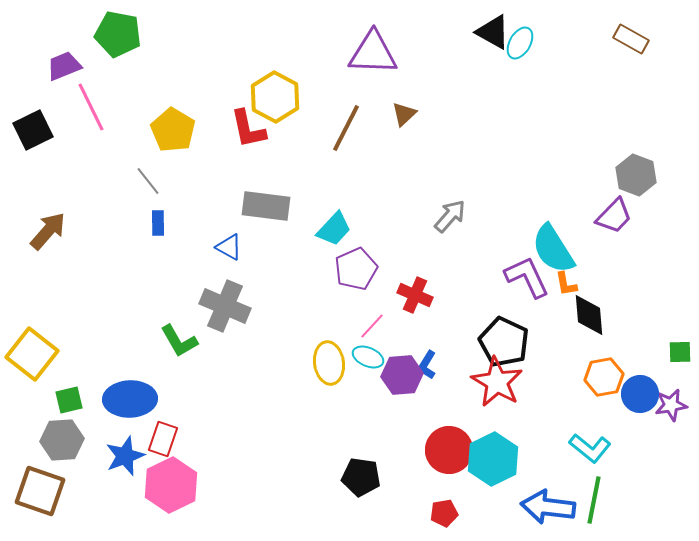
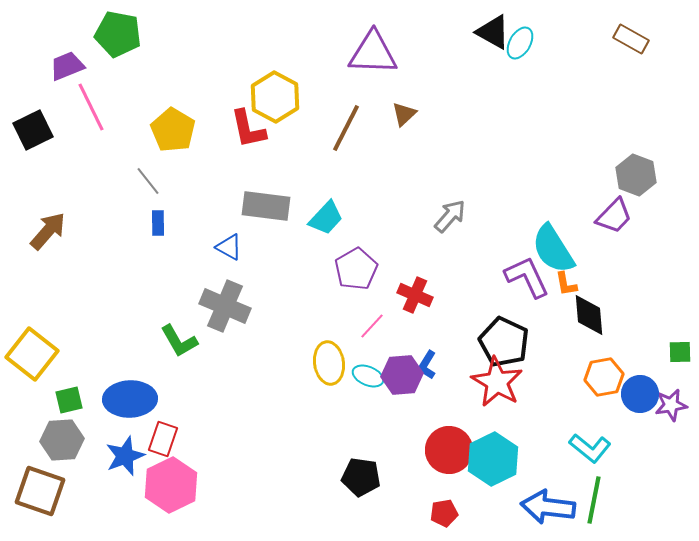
purple trapezoid at (64, 66): moved 3 px right
cyan trapezoid at (334, 229): moved 8 px left, 11 px up
purple pentagon at (356, 269): rotated 6 degrees counterclockwise
cyan ellipse at (368, 357): moved 19 px down
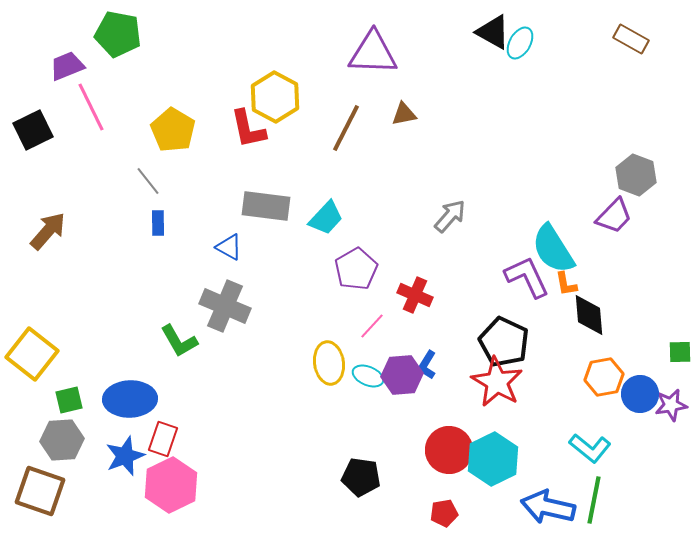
brown triangle at (404, 114): rotated 32 degrees clockwise
blue arrow at (548, 507): rotated 6 degrees clockwise
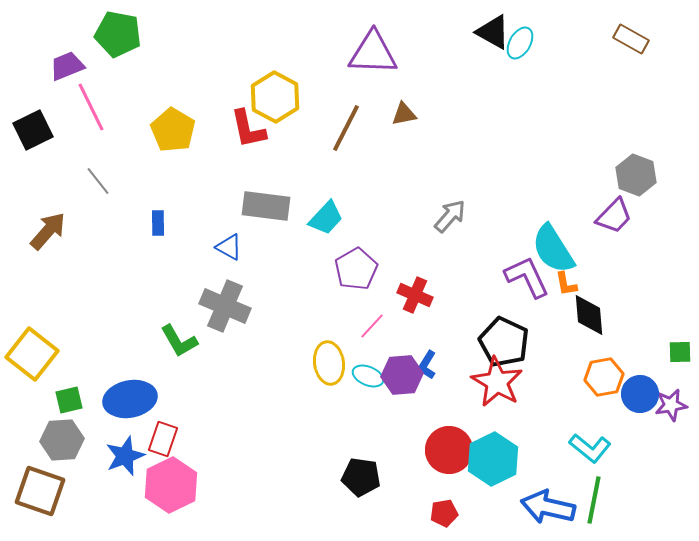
gray line at (148, 181): moved 50 px left
blue ellipse at (130, 399): rotated 9 degrees counterclockwise
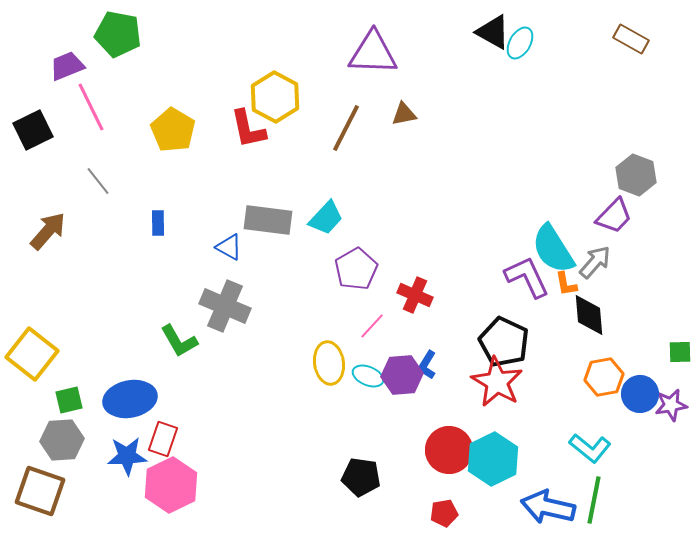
gray rectangle at (266, 206): moved 2 px right, 14 px down
gray arrow at (450, 216): moved 145 px right, 46 px down
blue star at (125, 456): moved 2 px right; rotated 18 degrees clockwise
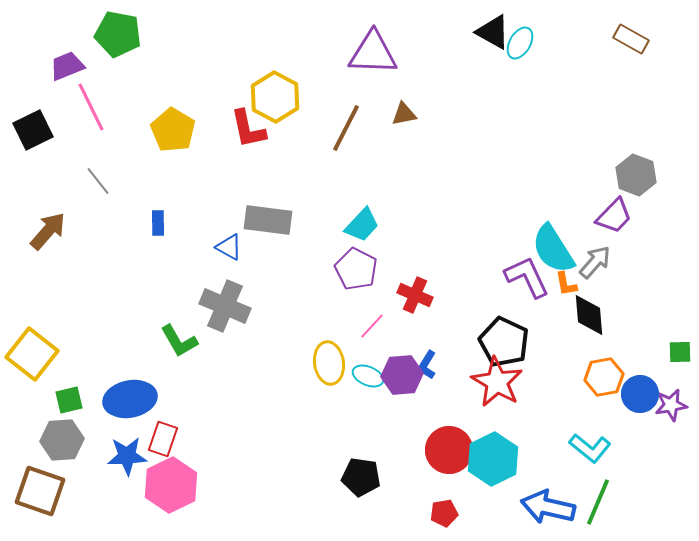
cyan trapezoid at (326, 218): moved 36 px right, 7 px down
purple pentagon at (356, 269): rotated 15 degrees counterclockwise
green line at (594, 500): moved 4 px right, 2 px down; rotated 12 degrees clockwise
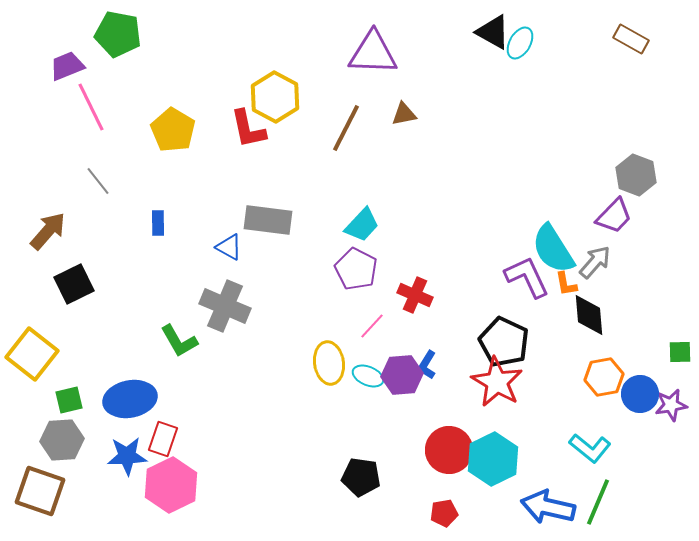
black square at (33, 130): moved 41 px right, 154 px down
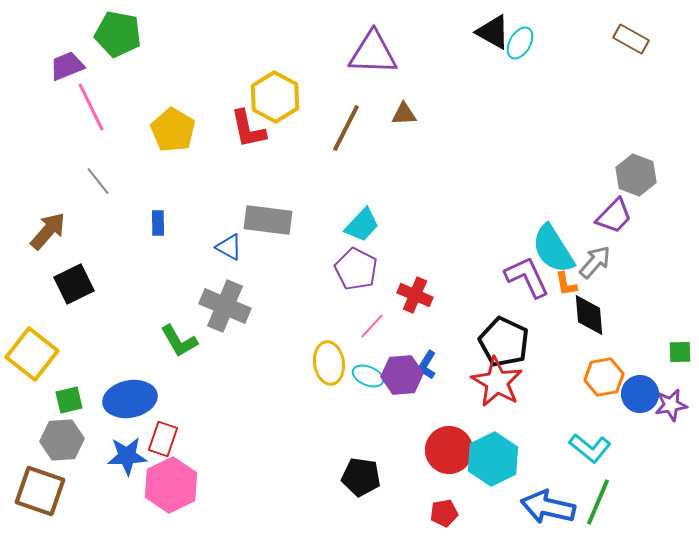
brown triangle at (404, 114): rotated 8 degrees clockwise
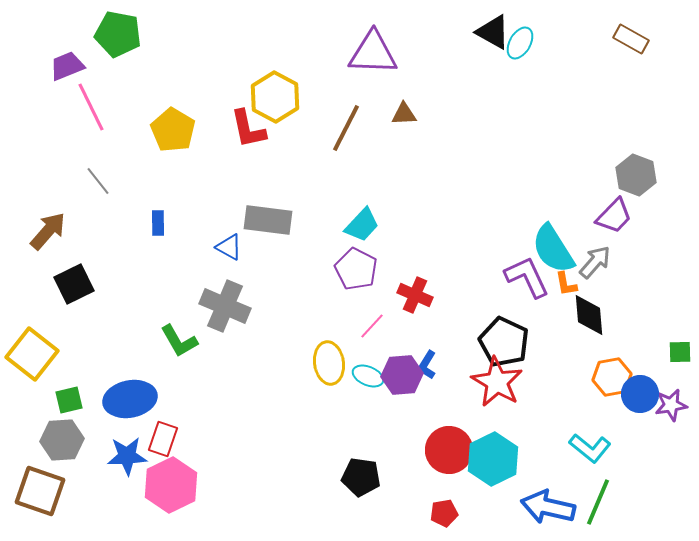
orange hexagon at (604, 377): moved 8 px right
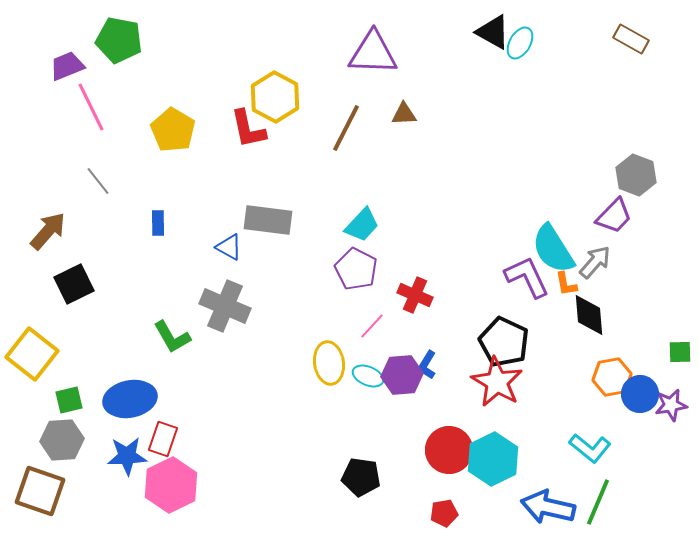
green pentagon at (118, 34): moved 1 px right, 6 px down
green L-shape at (179, 341): moved 7 px left, 4 px up
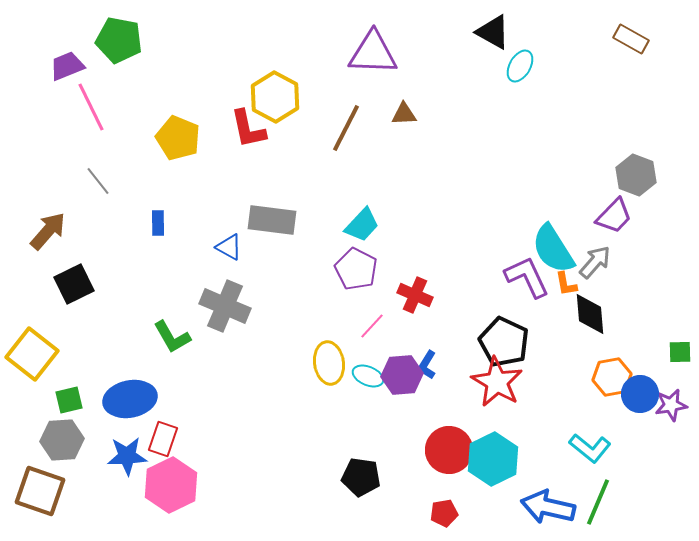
cyan ellipse at (520, 43): moved 23 px down
yellow pentagon at (173, 130): moved 5 px right, 8 px down; rotated 9 degrees counterclockwise
gray rectangle at (268, 220): moved 4 px right
black diamond at (589, 315): moved 1 px right, 1 px up
